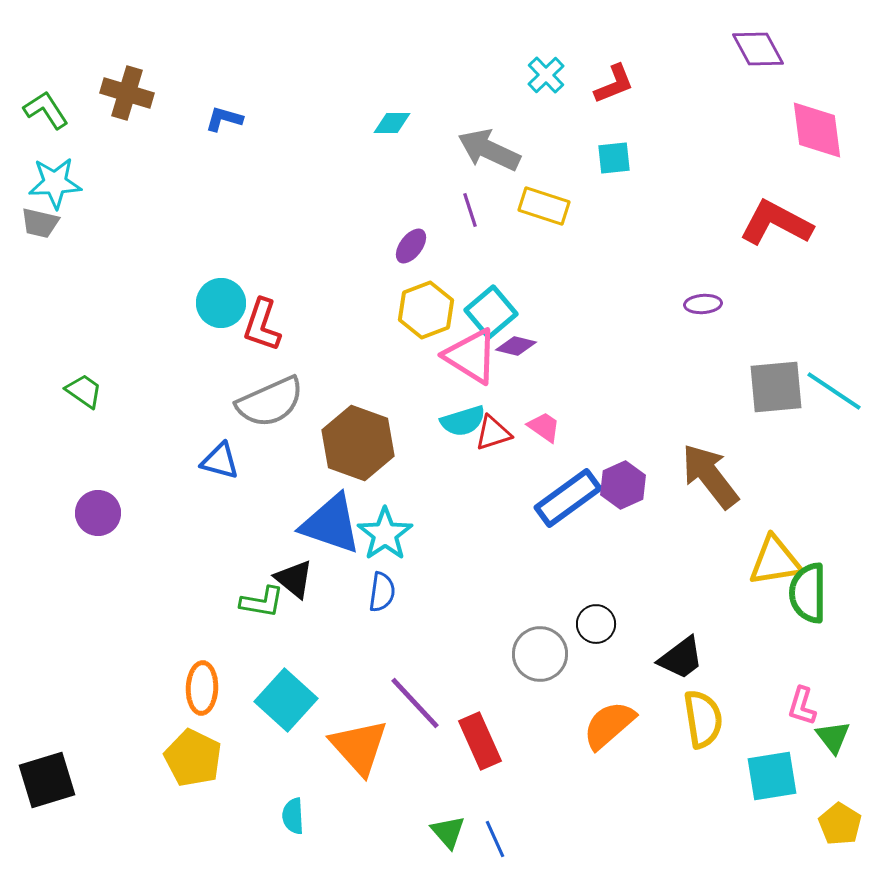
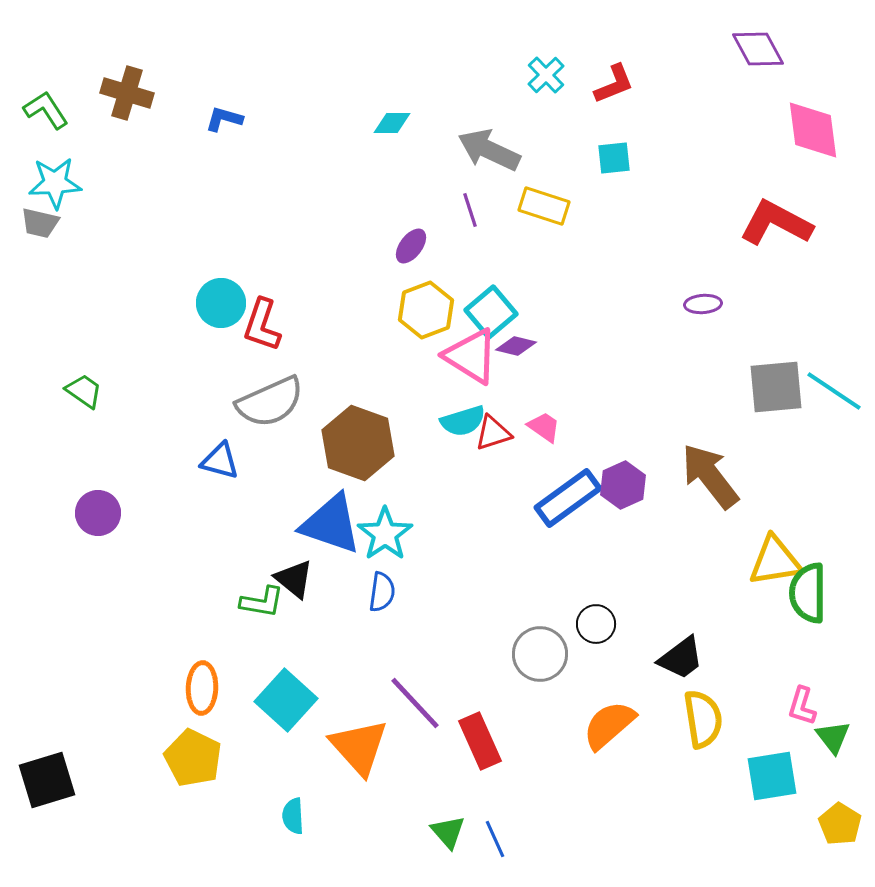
pink diamond at (817, 130): moved 4 px left
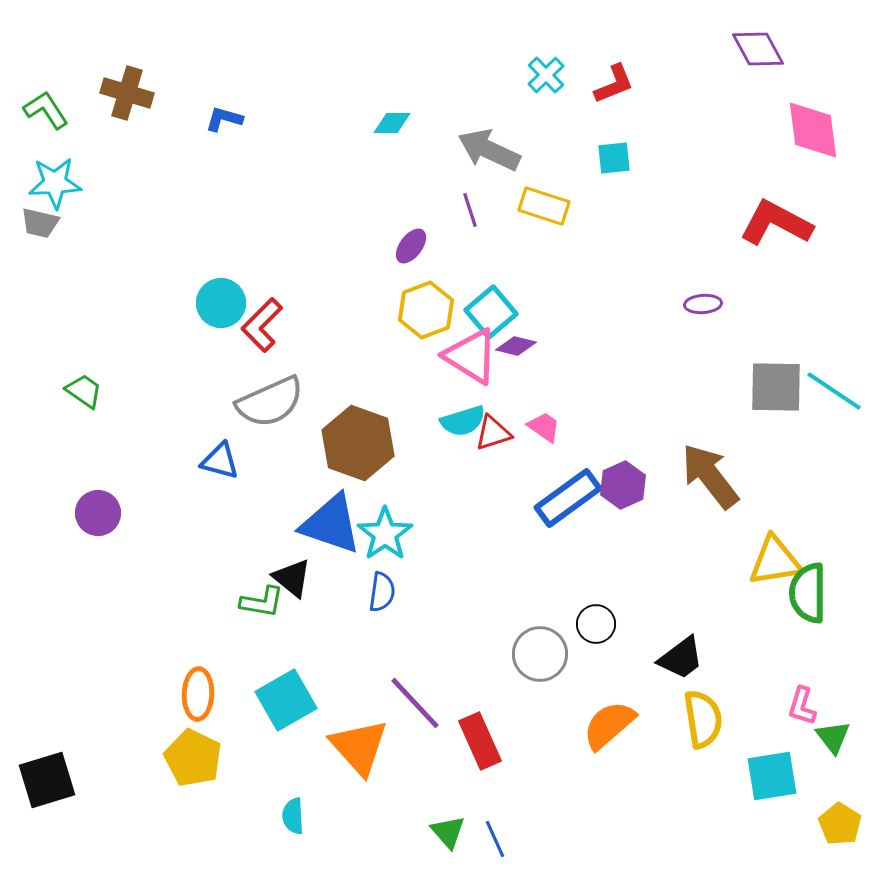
red L-shape at (262, 325): rotated 26 degrees clockwise
gray square at (776, 387): rotated 6 degrees clockwise
black triangle at (294, 579): moved 2 px left, 1 px up
orange ellipse at (202, 688): moved 4 px left, 6 px down
cyan square at (286, 700): rotated 18 degrees clockwise
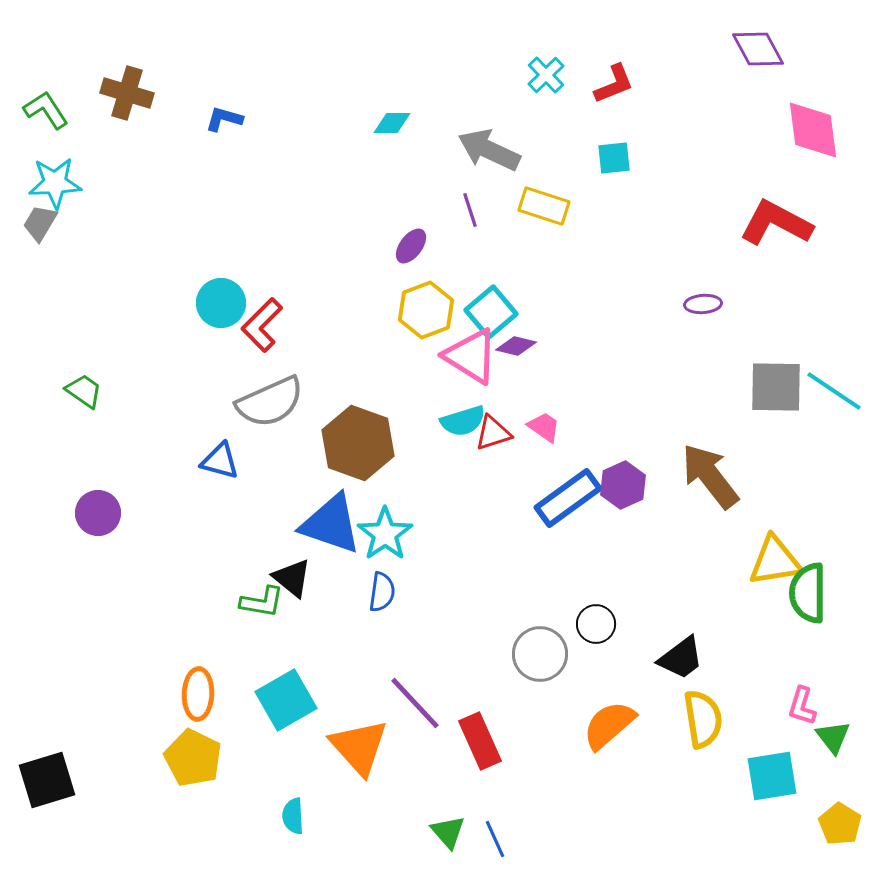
gray trapezoid at (40, 223): rotated 108 degrees clockwise
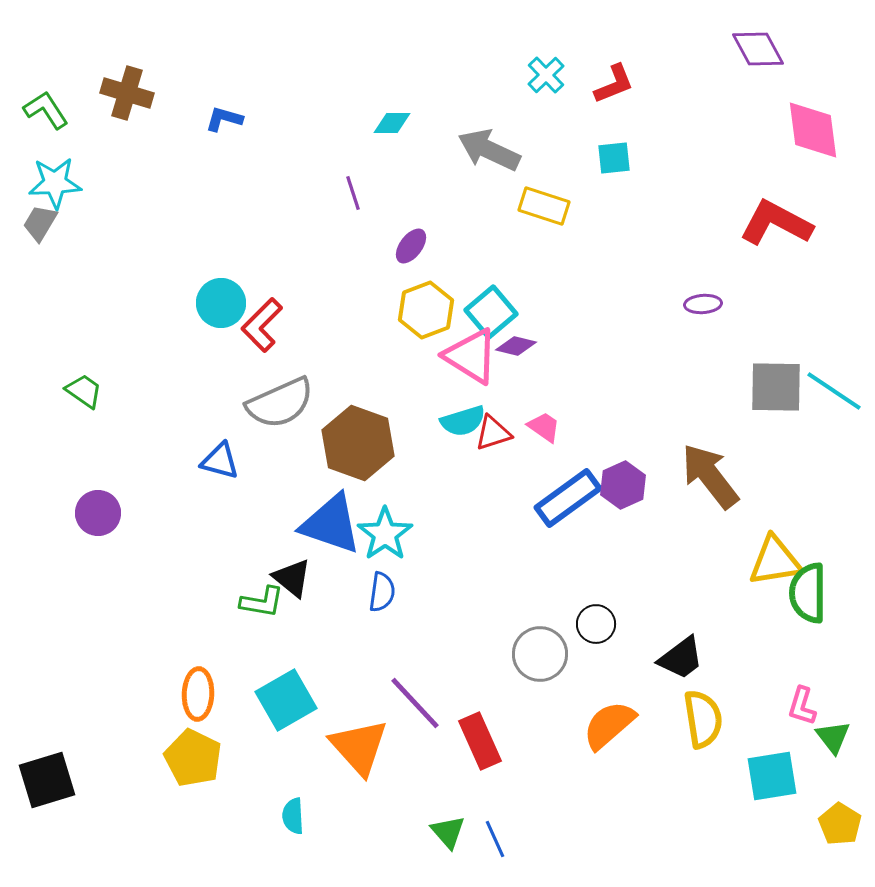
purple line at (470, 210): moved 117 px left, 17 px up
gray semicircle at (270, 402): moved 10 px right, 1 px down
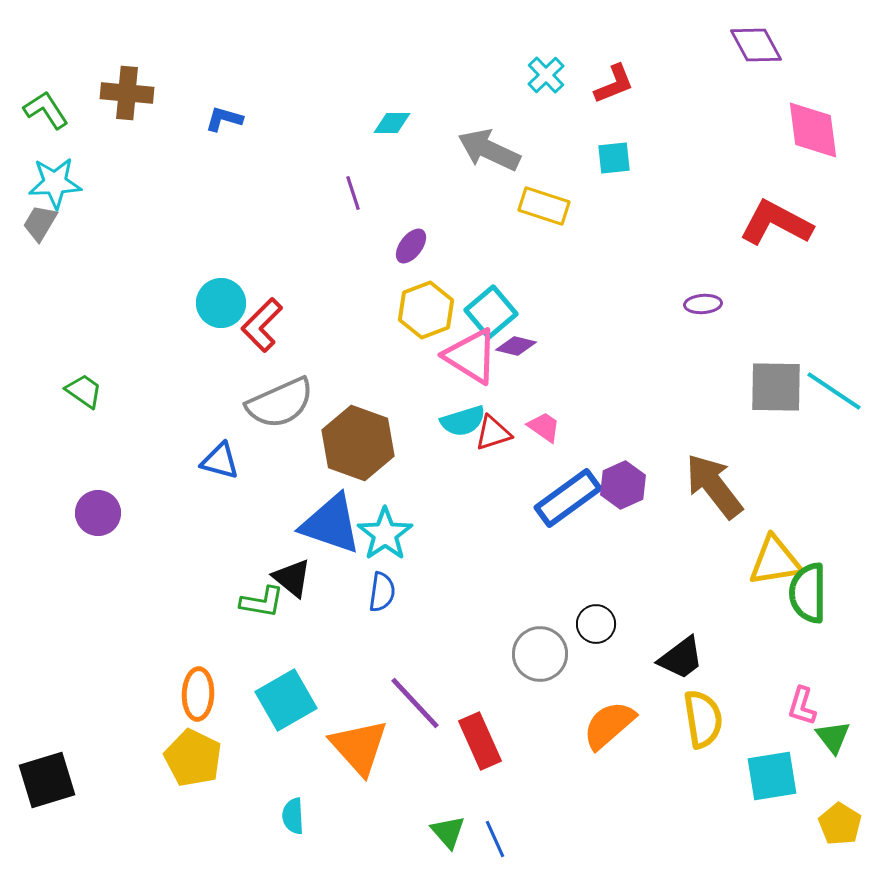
purple diamond at (758, 49): moved 2 px left, 4 px up
brown cross at (127, 93): rotated 12 degrees counterclockwise
brown arrow at (710, 476): moved 4 px right, 10 px down
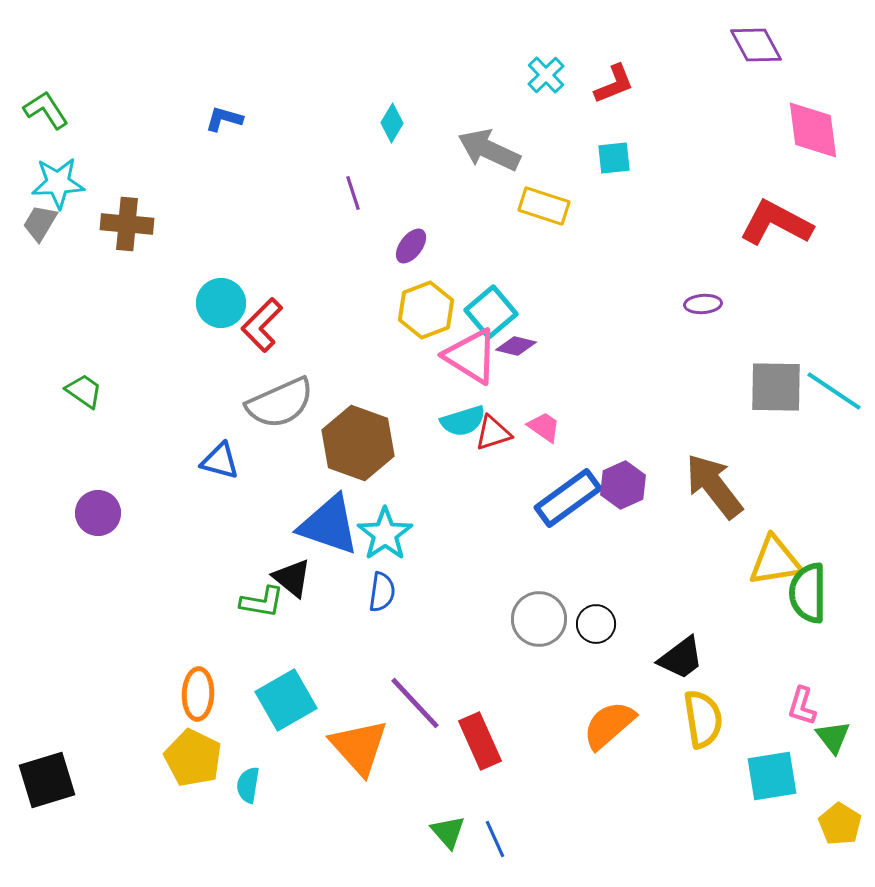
brown cross at (127, 93): moved 131 px down
cyan diamond at (392, 123): rotated 60 degrees counterclockwise
cyan star at (55, 183): moved 3 px right
blue triangle at (331, 524): moved 2 px left, 1 px down
gray circle at (540, 654): moved 1 px left, 35 px up
cyan semicircle at (293, 816): moved 45 px left, 31 px up; rotated 12 degrees clockwise
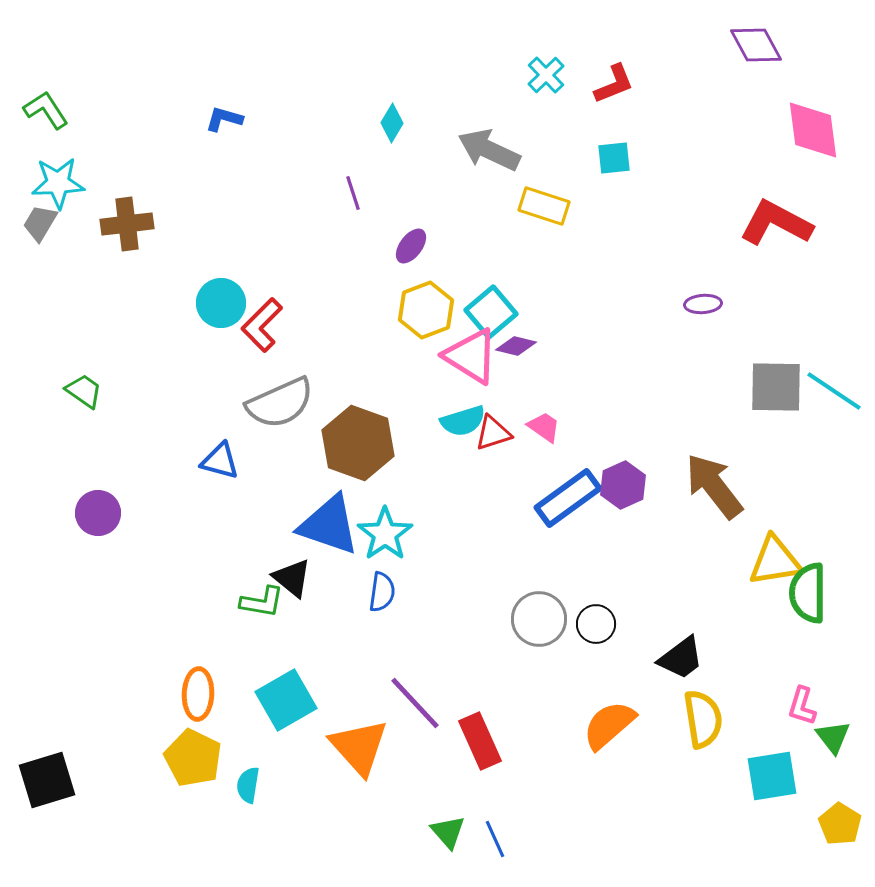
brown cross at (127, 224): rotated 12 degrees counterclockwise
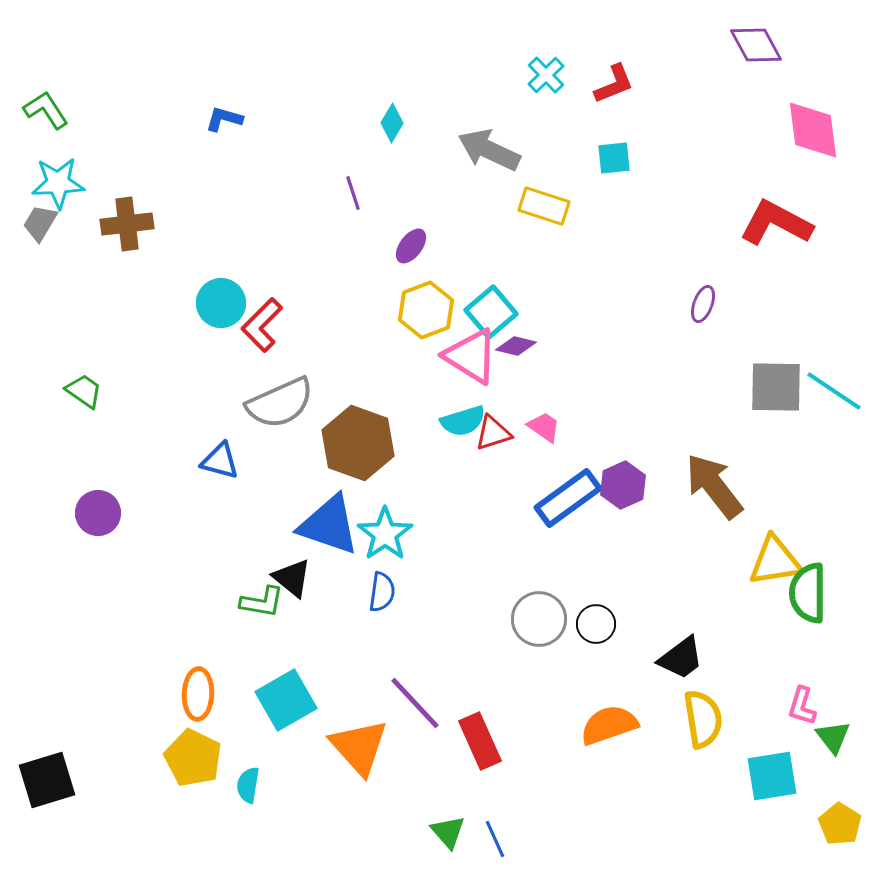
purple ellipse at (703, 304): rotated 66 degrees counterclockwise
orange semicircle at (609, 725): rotated 22 degrees clockwise
